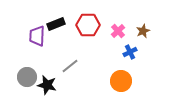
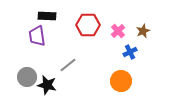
black rectangle: moved 9 px left, 8 px up; rotated 24 degrees clockwise
purple trapezoid: rotated 10 degrees counterclockwise
gray line: moved 2 px left, 1 px up
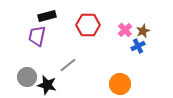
black rectangle: rotated 18 degrees counterclockwise
pink cross: moved 7 px right, 1 px up
purple trapezoid: rotated 20 degrees clockwise
blue cross: moved 8 px right, 6 px up
orange circle: moved 1 px left, 3 px down
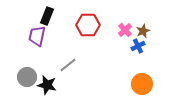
black rectangle: rotated 54 degrees counterclockwise
orange circle: moved 22 px right
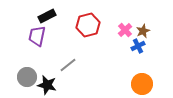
black rectangle: rotated 42 degrees clockwise
red hexagon: rotated 15 degrees counterclockwise
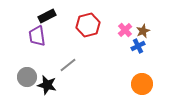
purple trapezoid: rotated 20 degrees counterclockwise
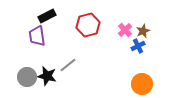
black star: moved 9 px up
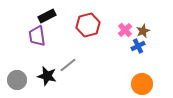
gray circle: moved 10 px left, 3 px down
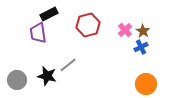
black rectangle: moved 2 px right, 2 px up
brown star: rotated 16 degrees counterclockwise
purple trapezoid: moved 1 px right, 3 px up
blue cross: moved 3 px right, 1 px down
orange circle: moved 4 px right
